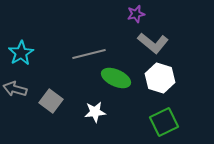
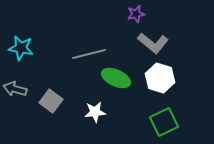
cyan star: moved 5 px up; rotated 30 degrees counterclockwise
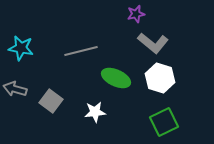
gray line: moved 8 px left, 3 px up
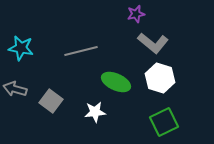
green ellipse: moved 4 px down
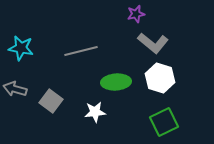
green ellipse: rotated 28 degrees counterclockwise
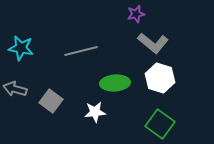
green ellipse: moved 1 px left, 1 px down
green square: moved 4 px left, 2 px down; rotated 28 degrees counterclockwise
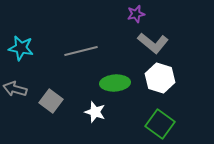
white star: rotated 25 degrees clockwise
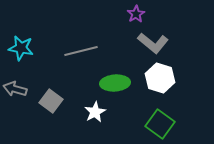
purple star: rotated 18 degrees counterclockwise
white star: rotated 25 degrees clockwise
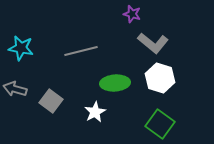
purple star: moved 4 px left; rotated 24 degrees counterclockwise
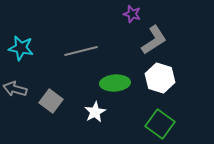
gray L-shape: moved 1 px right, 3 px up; rotated 72 degrees counterclockwise
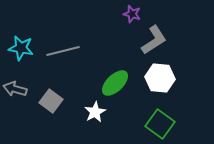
gray line: moved 18 px left
white hexagon: rotated 12 degrees counterclockwise
green ellipse: rotated 40 degrees counterclockwise
